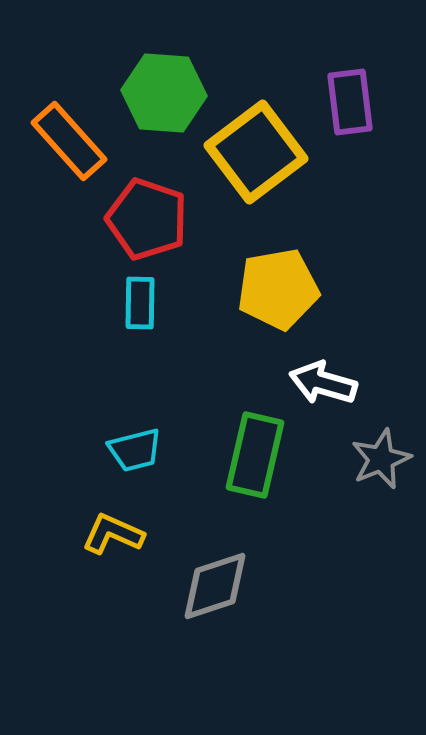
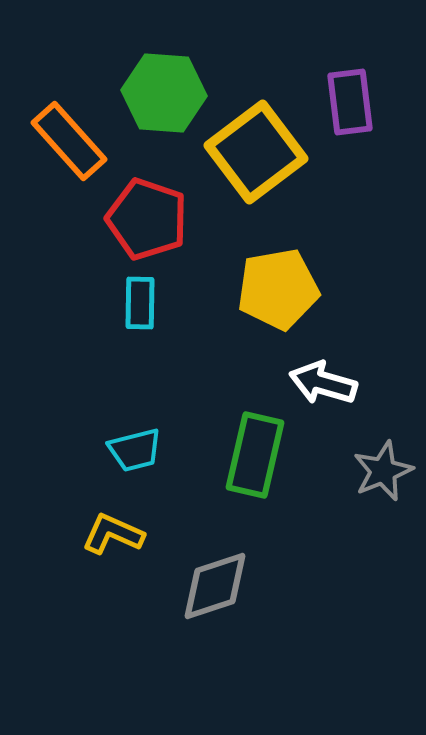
gray star: moved 2 px right, 12 px down
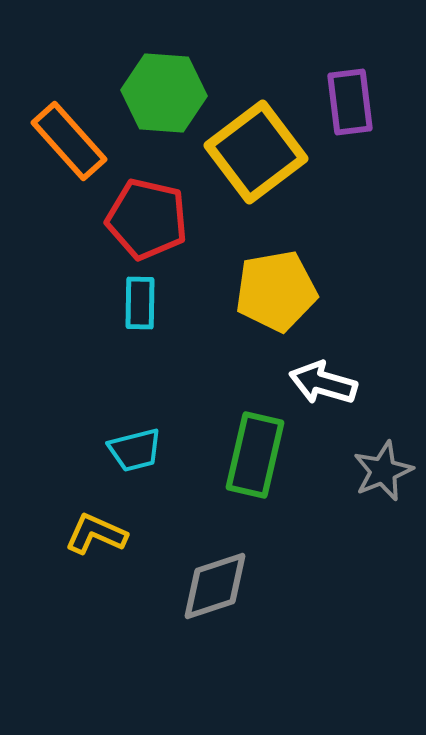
red pentagon: rotated 6 degrees counterclockwise
yellow pentagon: moved 2 px left, 2 px down
yellow L-shape: moved 17 px left
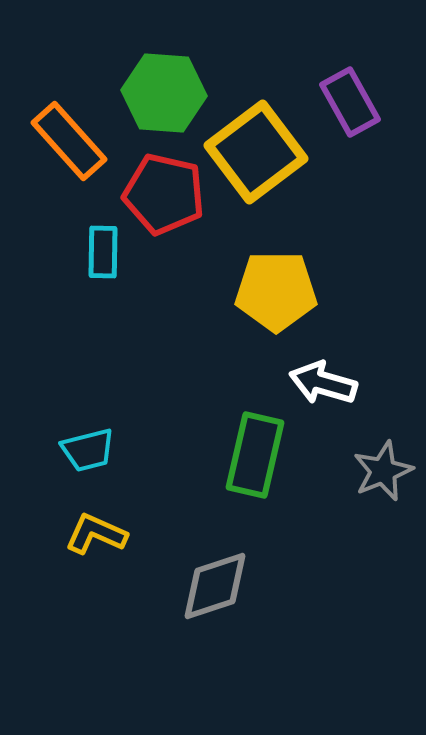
purple rectangle: rotated 22 degrees counterclockwise
red pentagon: moved 17 px right, 25 px up
yellow pentagon: rotated 10 degrees clockwise
cyan rectangle: moved 37 px left, 51 px up
cyan trapezoid: moved 47 px left
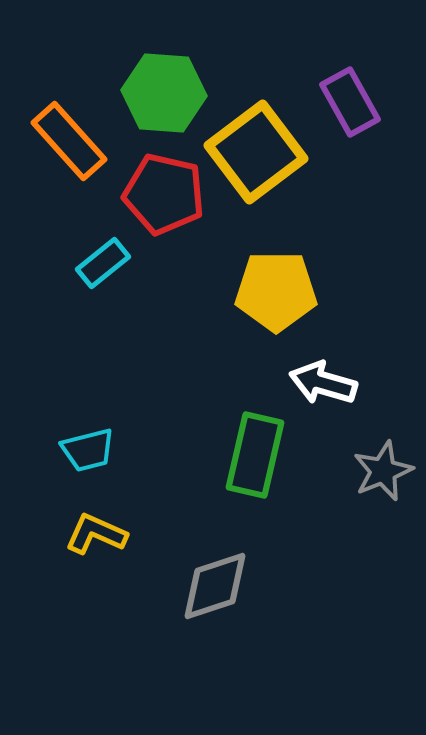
cyan rectangle: moved 11 px down; rotated 50 degrees clockwise
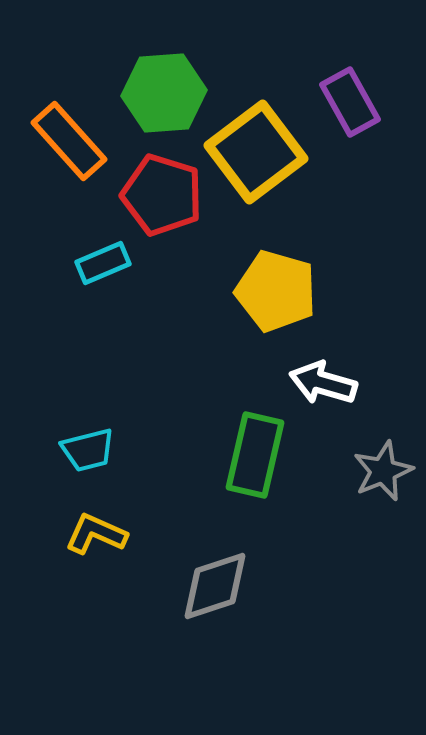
green hexagon: rotated 8 degrees counterclockwise
red pentagon: moved 2 px left, 1 px down; rotated 4 degrees clockwise
cyan rectangle: rotated 16 degrees clockwise
yellow pentagon: rotated 16 degrees clockwise
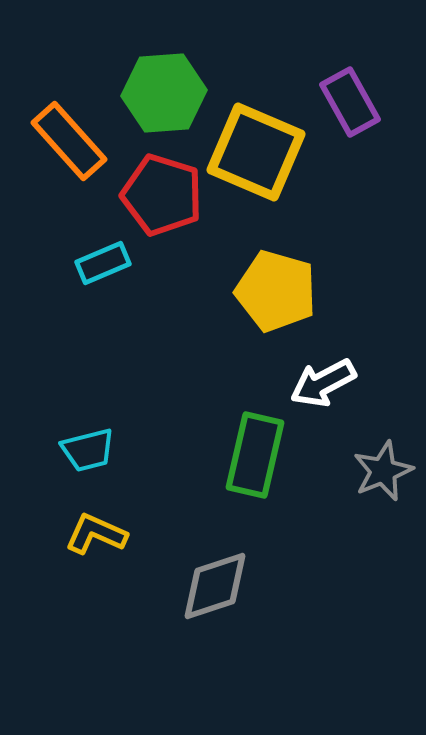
yellow square: rotated 30 degrees counterclockwise
white arrow: rotated 44 degrees counterclockwise
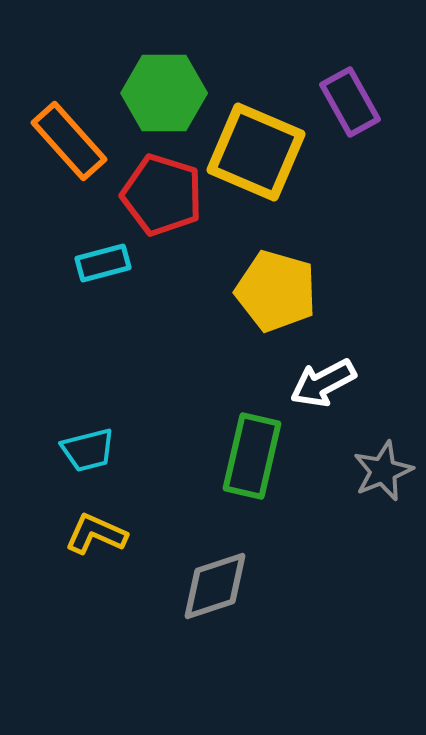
green hexagon: rotated 4 degrees clockwise
cyan rectangle: rotated 8 degrees clockwise
green rectangle: moved 3 px left, 1 px down
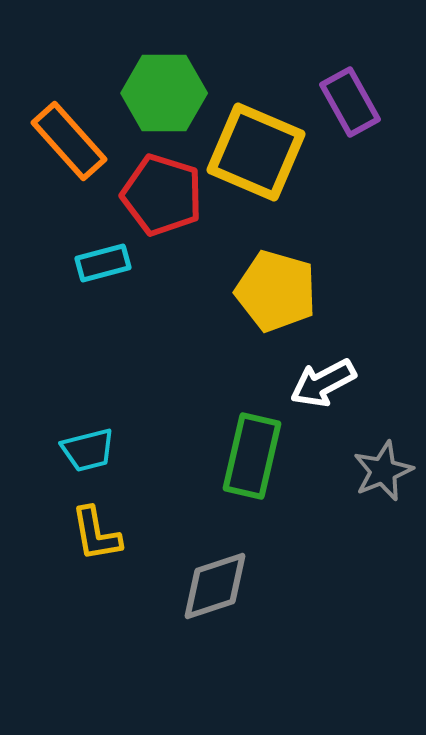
yellow L-shape: rotated 124 degrees counterclockwise
